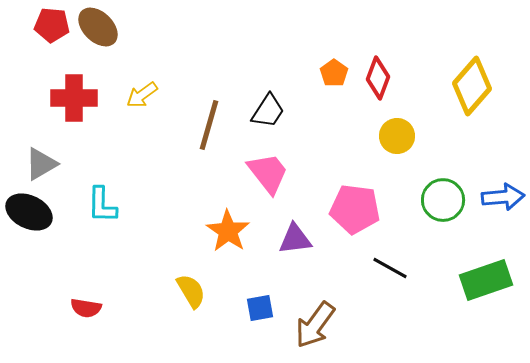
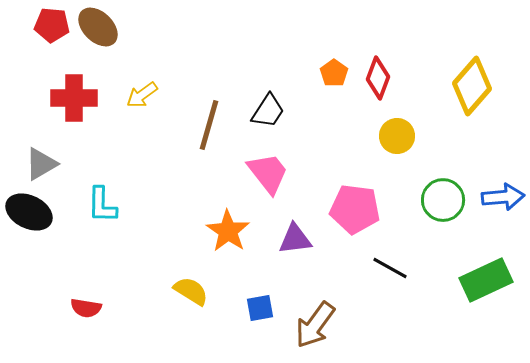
green rectangle: rotated 6 degrees counterclockwise
yellow semicircle: rotated 27 degrees counterclockwise
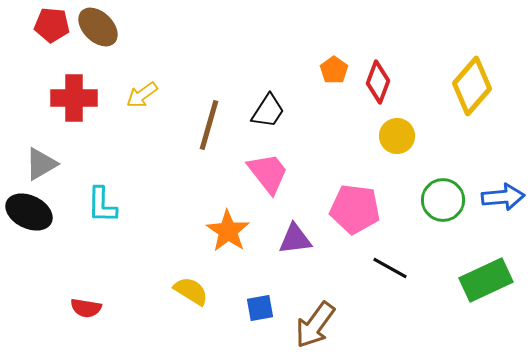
orange pentagon: moved 3 px up
red diamond: moved 4 px down
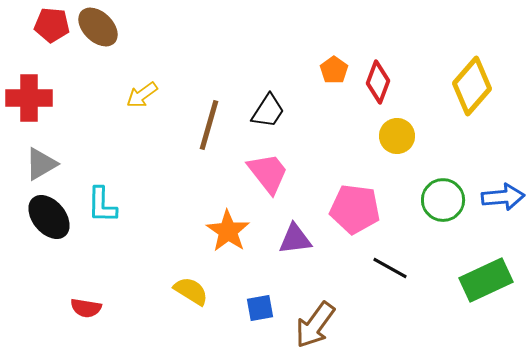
red cross: moved 45 px left
black ellipse: moved 20 px right, 5 px down; rotated 24 degrees clockwise
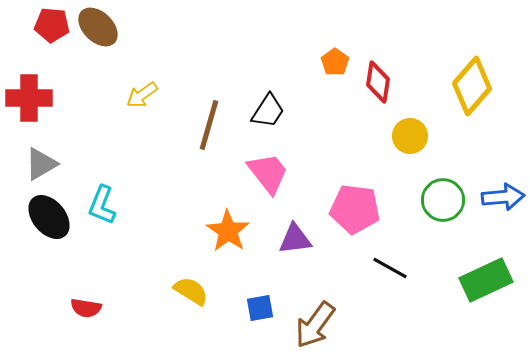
orange pentagon: moved 1 px right, 8 px up
red diamond: rotated 12 degrees counterclockwise
yellow circle: moved 13 px right
cyan L-shape: rotated 21 degrees clockwise
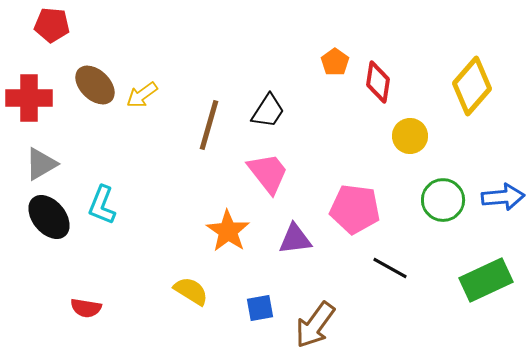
brown ellipse: moved 3 px left, 58 px down
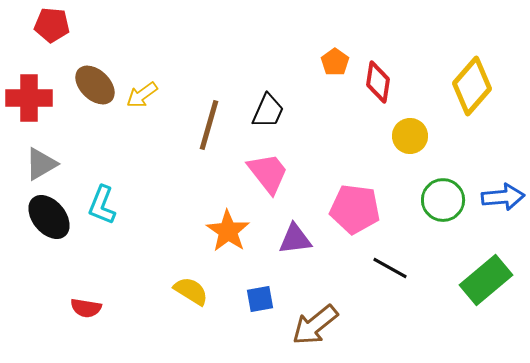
black trapezoid: rotated 9 degrees counterclockwise
green rectangle: rotated 15 degrees counterclockwise
blue square: moved 9 px up
brown arrow: rotated 15 degrees clockwise
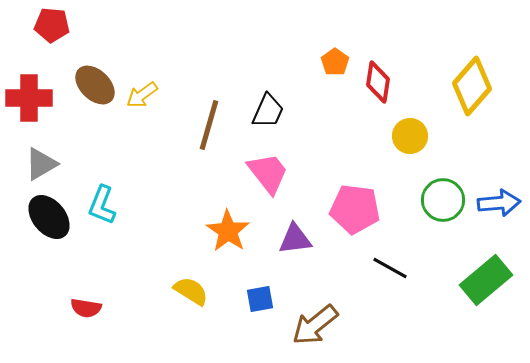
blue arrow: moved 4 px left, 6 px down
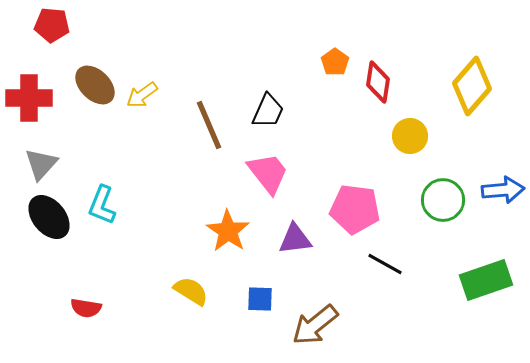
brown line: rotated 39 degrees counterclockwise
gray triangle: rotated 18 degrees counterclockwise
blue arrow: moved 4 px right, 13 px up
black line: moved 5 px left, 4 px up
green rectangle: rotated 21 degrees clockwise
blue square: rotated 12 degrees clockwise
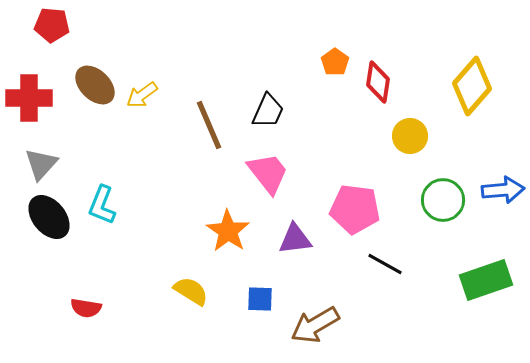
brown arrow: rotated 9 degrees clockwise
